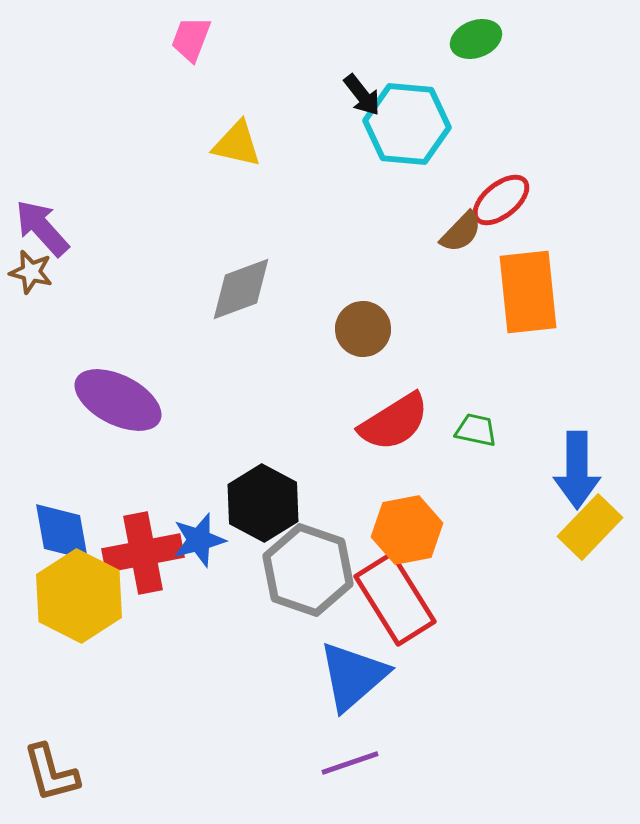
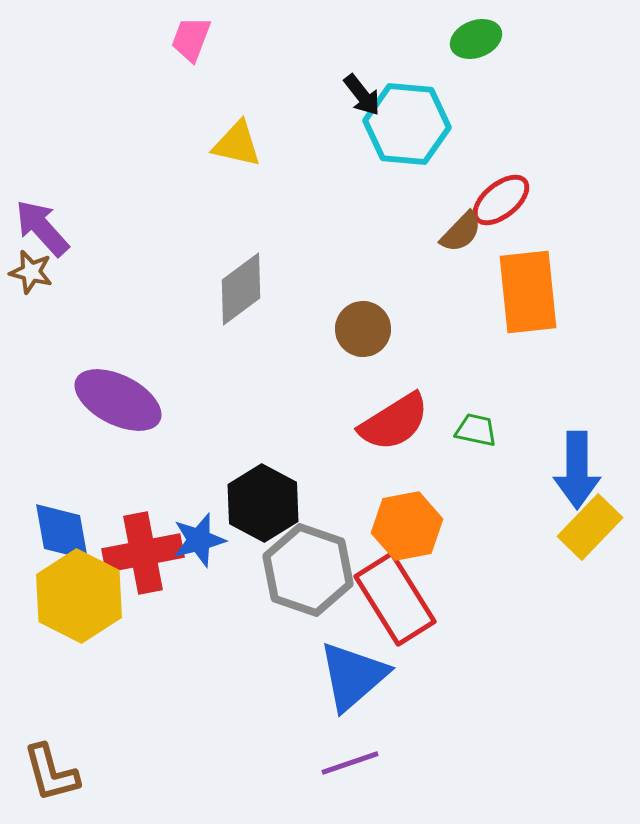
gray diamond: rotated 16 degrees counterclockwise
orange hexagon: moved 4 px up
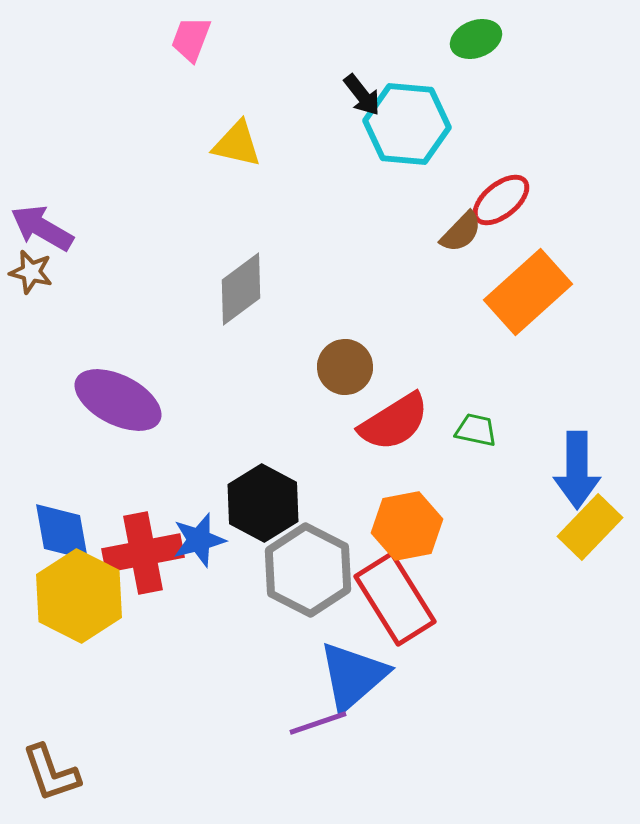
purple arrow: rotated 18 degrees counterclockwise
orange rectangle: rotated 54 degrees clockwise
brown circle: moved 18 px left, 38 px down
gray hexagon: rotated 8 degrees clockwise
purple line: moved 32 px left, 40 px up
brown L-shape: rotated 4 degrees counterclockwise
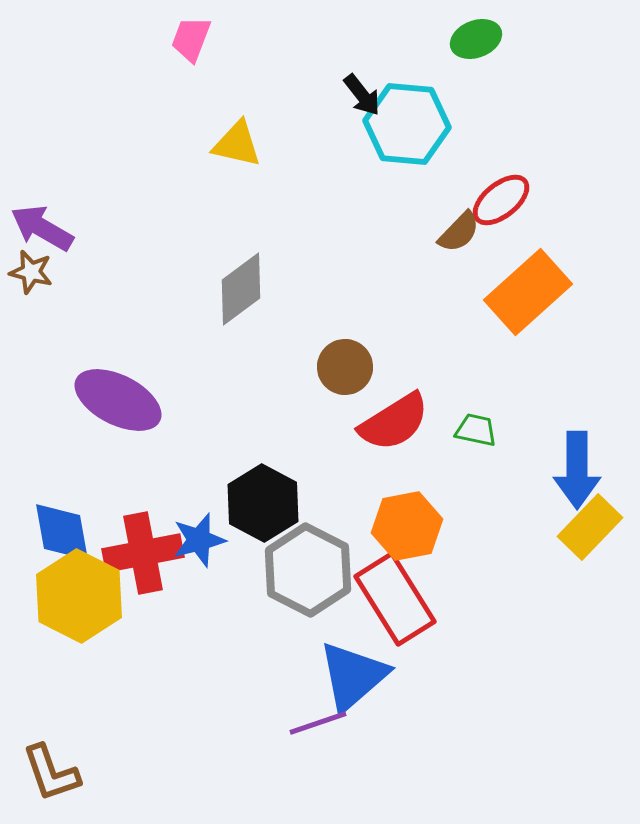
brown semicircle: moved 2 px left
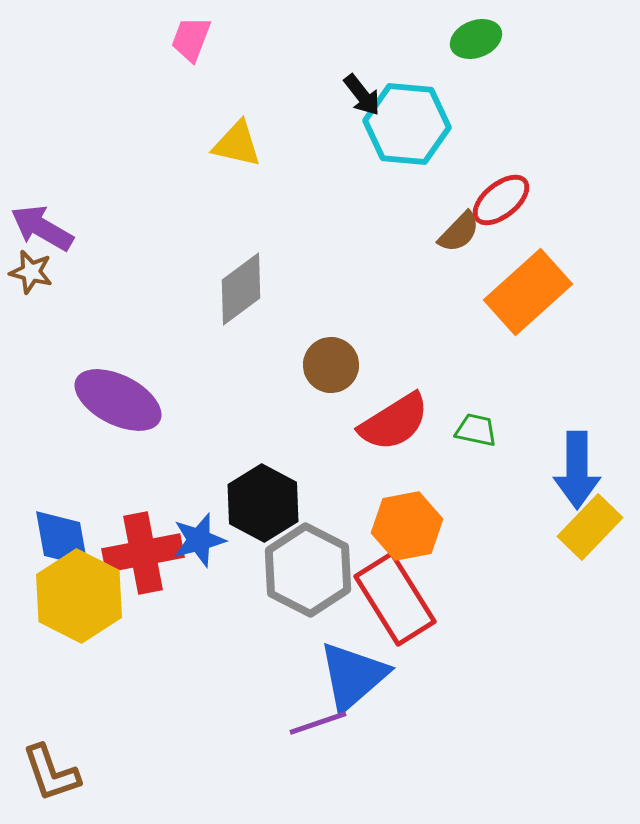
brown circle: moved 14 px left, 2 px up
blue diamond: moved 7 px down
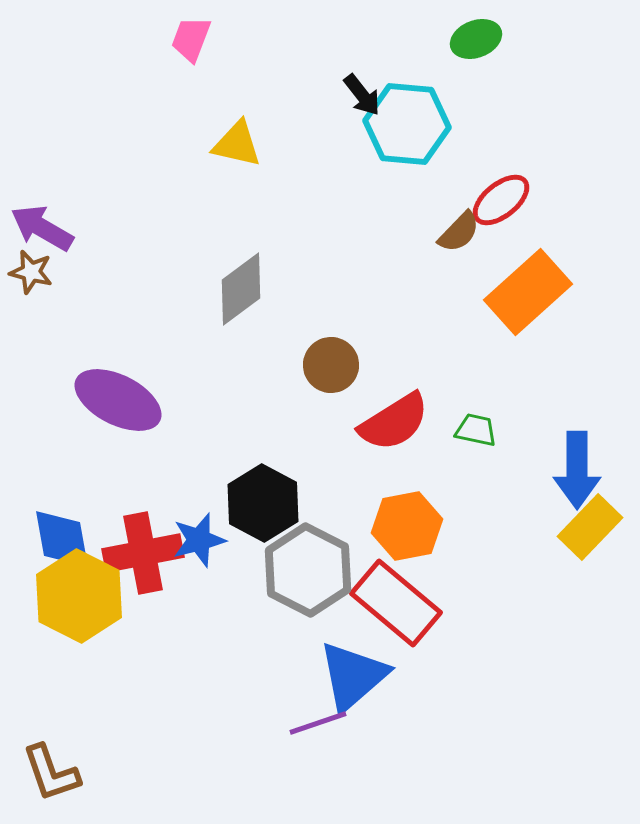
red rectangle: moved 1 px right, 4 px down; rotated 18 degrees counterclockwise
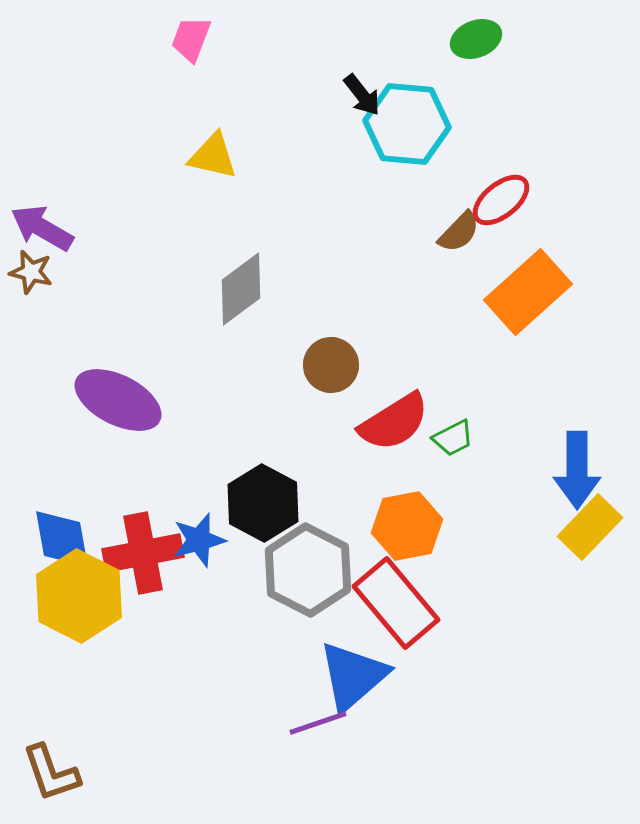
yellow triangle: moved 24 px left, 12 px down
green trapezoid: moved 23 px left, 8 px down; rotated 141 degrees clockwise
red rectangle: rotated 10 degrees clockwise
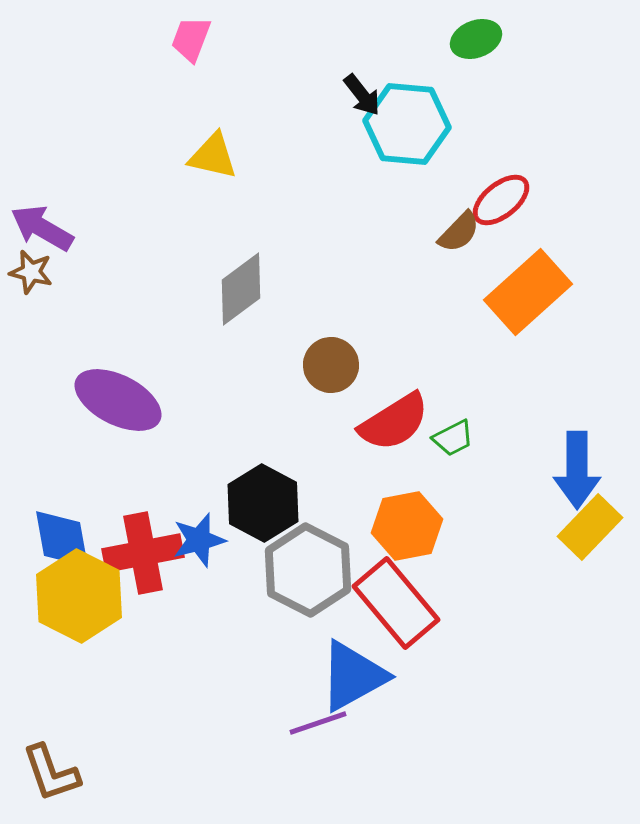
blue triangle: rotated 12 degrees clockwise
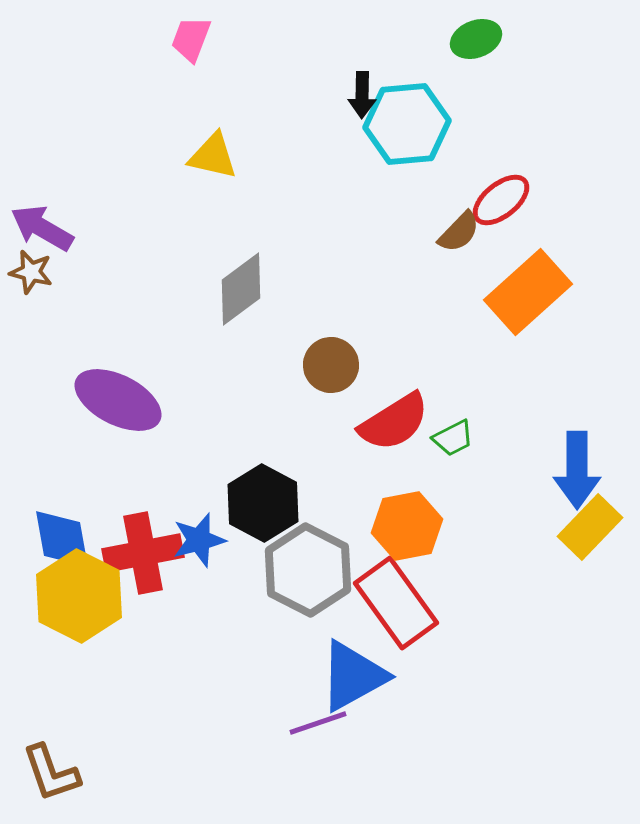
black arrow: rotated 39 degrees clockwise
cyan hexagon: rotated 10 degrees counterclockwise
red rectangle: rotated 4 degrees clockwise
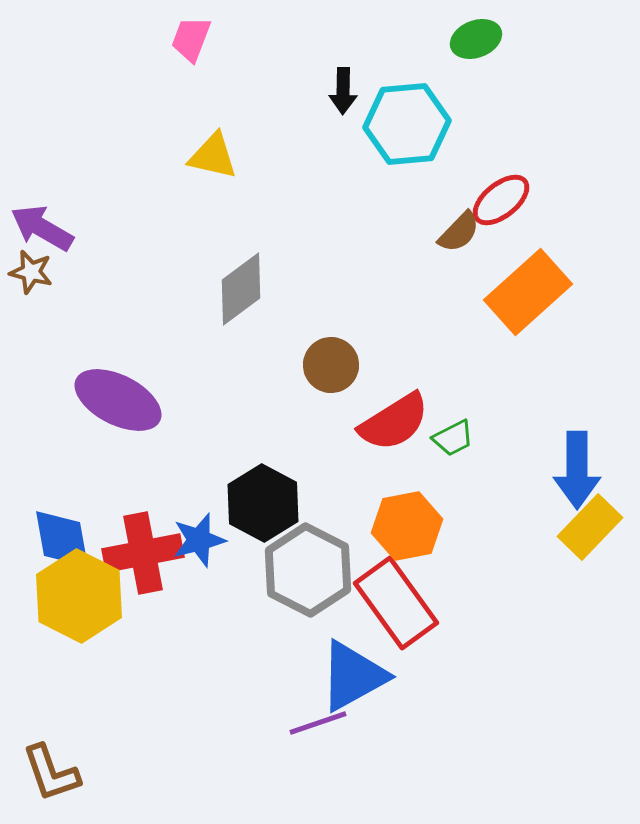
black arrow: moved 19 px left, 4 px up
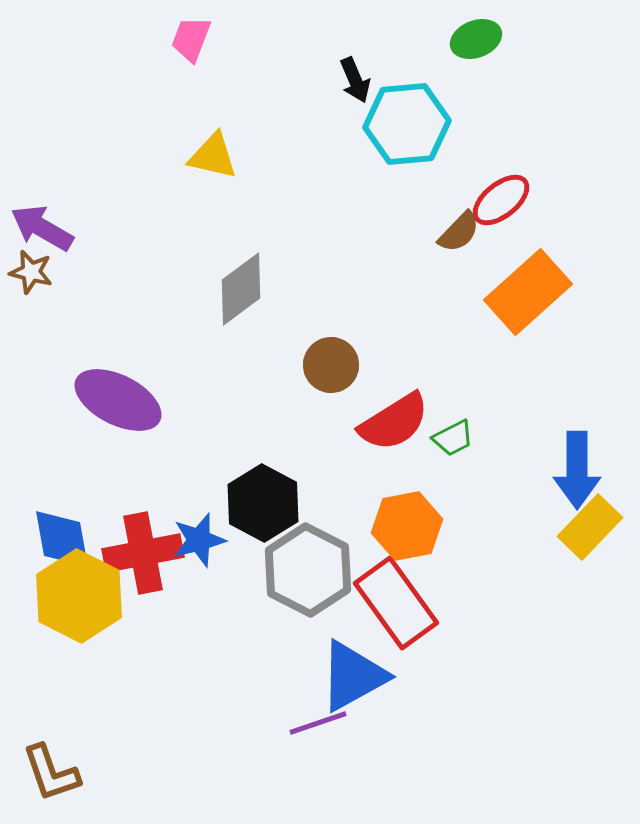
black arrow: moved 12 px right, 11 px up; rotated 24 degrees counterclockwise
